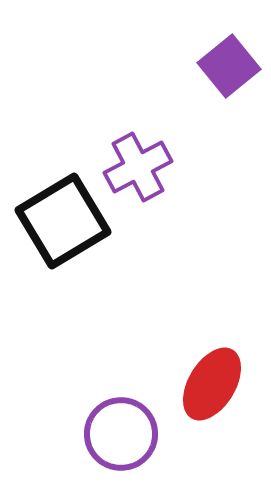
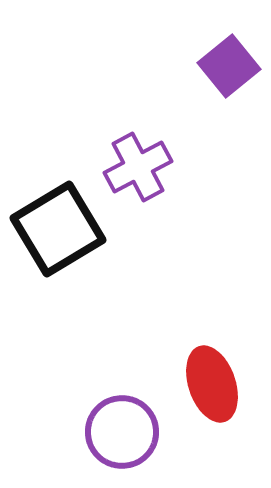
black square: moved 5 px left, 8 px down
red ellipse: rotated 50 degrees counterclockwise
purple circle: moved 1 px right, 2 px up
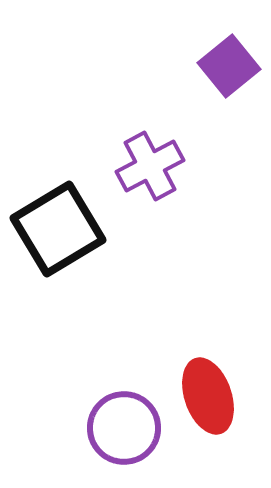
purple cross: moved 12 px right, 1 px up
red ellipse: moved 4 px left, 12 px down
purple circle: moved 2 px right, 4 px up
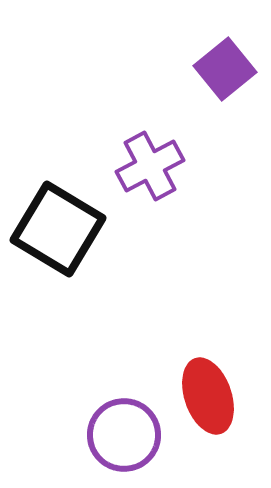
purple square: moved 4 px left, 3 px down
black square: rotated 28 degrees counterclockwise
purple circle: moved 7 px down
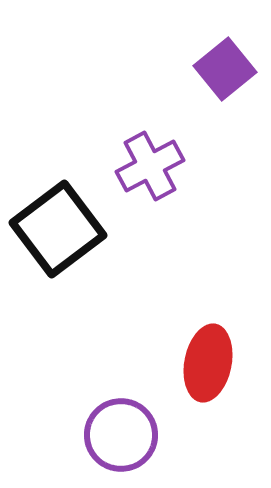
black square: rotated 22 degrees clockwise
red ellipse: moved 33 px up; rotated 30 degrees clockwise
purple circle: moved 3 px left
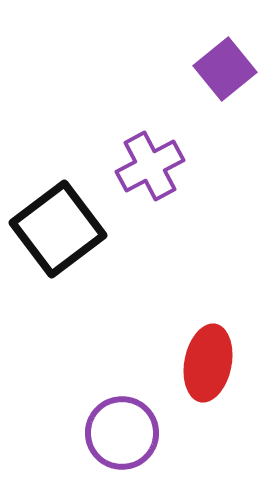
purple circle: moved 1 px right, 2 px up
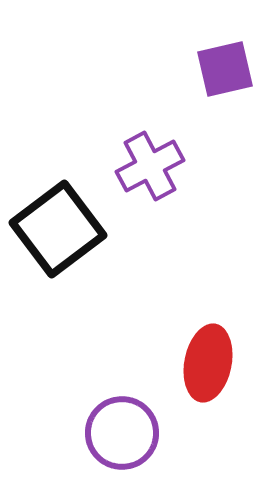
purple square: rotated 26 degrees clockwise
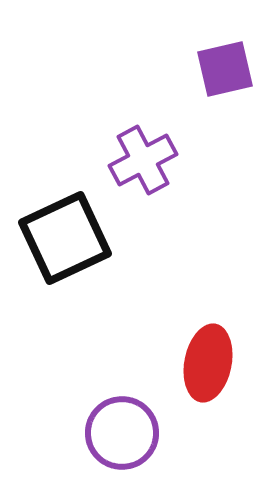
purple cross: moved 7 px left, 6 px up
black square: moved 7 px right, 9 px down; rotated 12 degrees clockwise
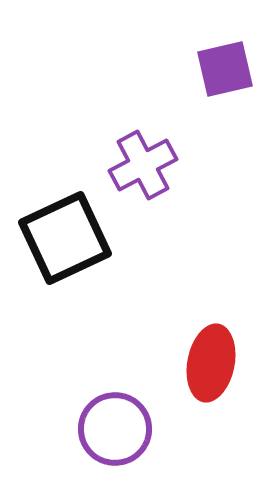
purple cross: moved 5 px down
red ellipse: moved 3 px right
purple circle: moved 7 px left, 4 px up
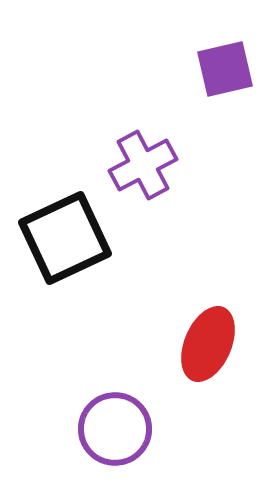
red ellipse: moved 3 px left, 19 px up; rotated 12 degrees clockwise
